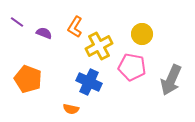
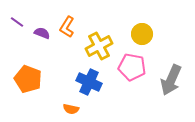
orange L-shape: moved 8 px left
purple semicircle: moved 2 px left
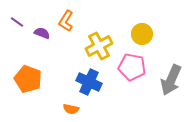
orange L-shape: moved 1 px left, 6 px up
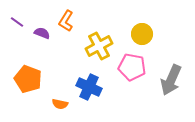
blue cross: moved 5 px down
orange semicircle: moved 11 px left, 5 px up
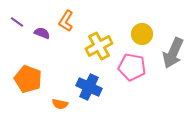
gray arrow: moved 2 px right, 27 px up
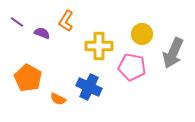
yellow cross: rotated 28 degrees clockwise
orange pentagon: moved 1 px up; rotated 8 degrees clockwise
orange semicircle: moved 2 px left, 5 px up; rotated 14 degrees clockwise
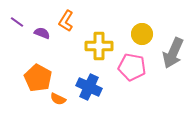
orange pentagon: moved 10 px right
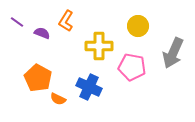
yellow circle: moved 4 px left, 8 px up
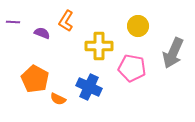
purple line: moved 4 px left; rotated 32 degrees counterclockwise
pink pentagon: moved 1 px down
orange pentagon: moved 3 px left, 1 px down
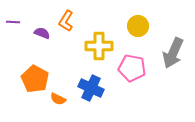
blue cross: moved 2 px right, 1 px down
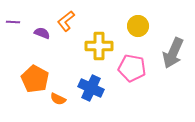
orange L-shape: rotated 20 degrees clockwise
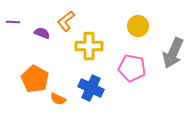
yellow cross: moved 10 px left
